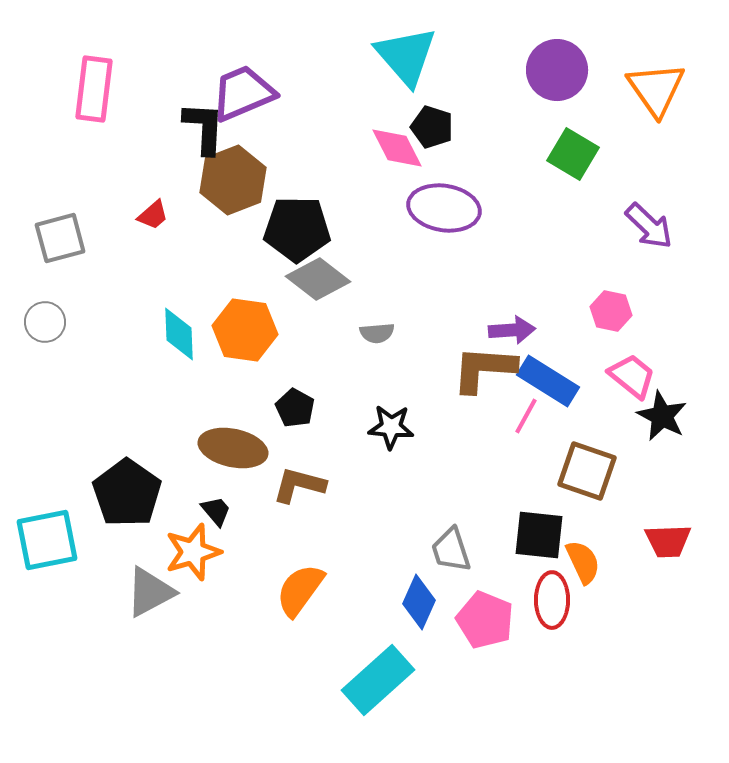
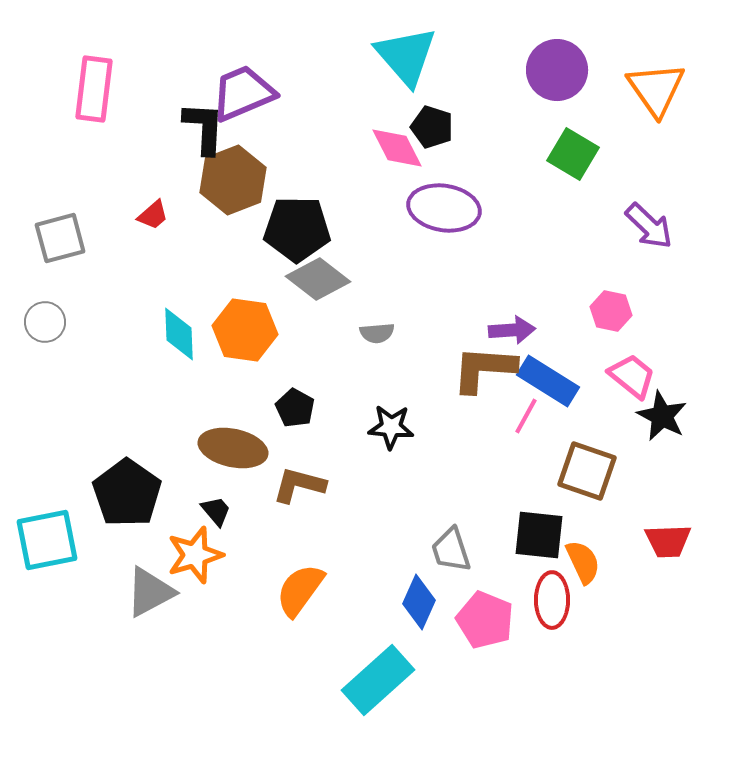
orange star at (193, 552): moved 2 px right, 3 px down
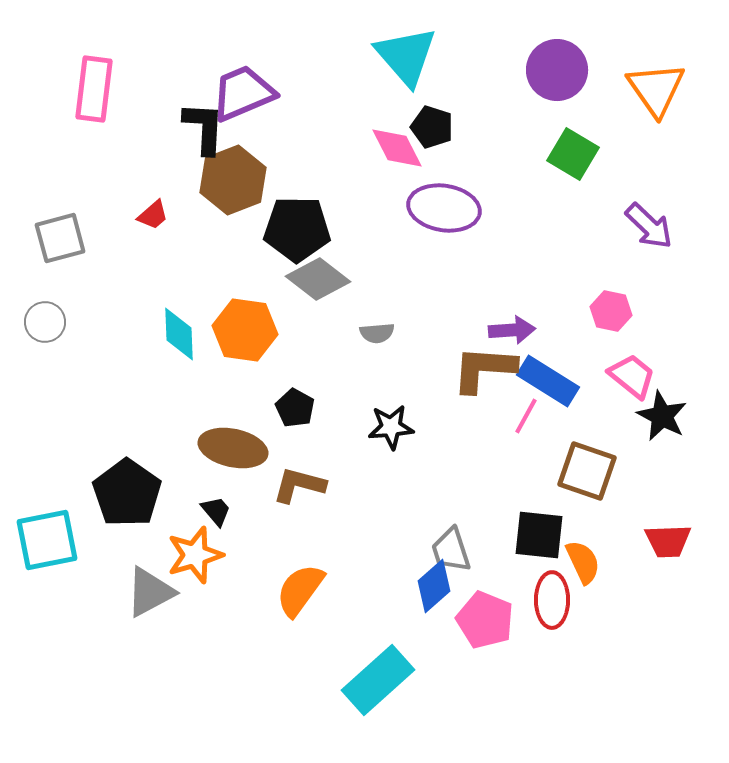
black star at (391, 427): rotated 9 degrees counterclockwise
blue diamond at (419, 602): moved 15 px right, 16 px up; rotated 24 degrees clockwise
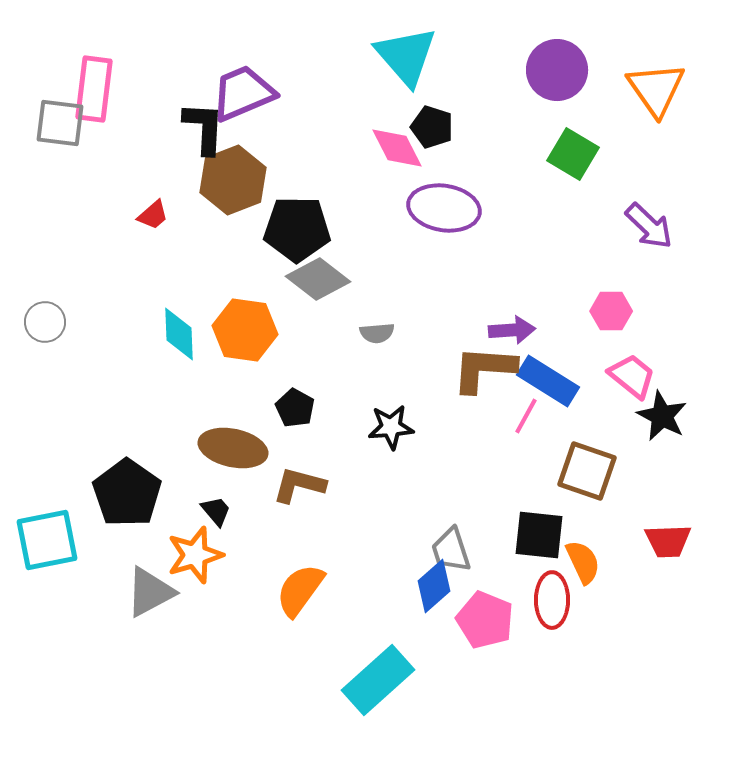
gray square at (60, 238): moved 115 px up; rotated 22 degrees clockwise
pink hexagon at (611, 311): rotated 12 degrees counterclockwise
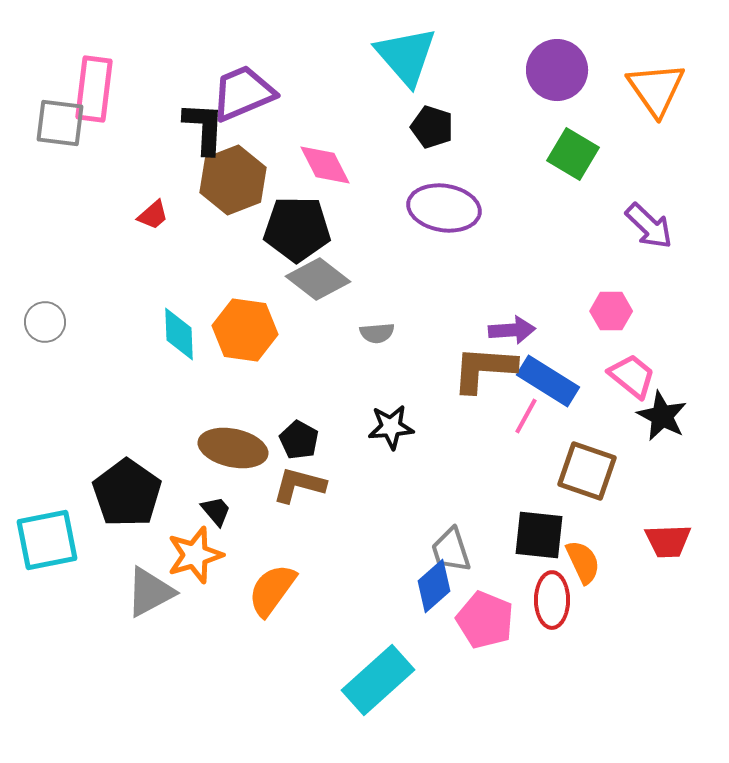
pink diamond at (397, 148): moved 72 px left, 17 px down
black pentagon at (295, 408): moved 4 px right, 32 px down
orange semicircle at (300, 590): moved 28 px left
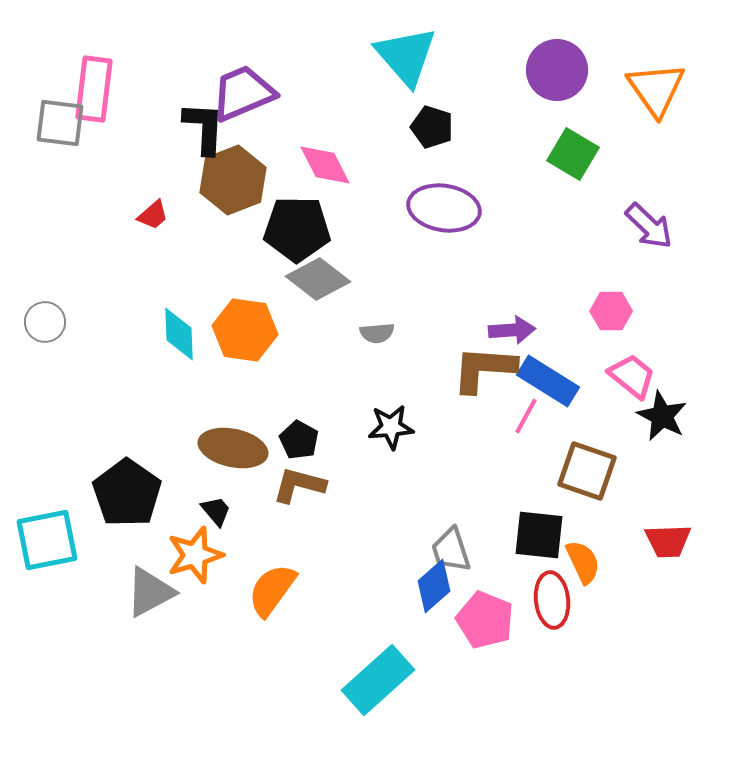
red ellipse at (552, 600): rotated 6 degrees counterclockwise
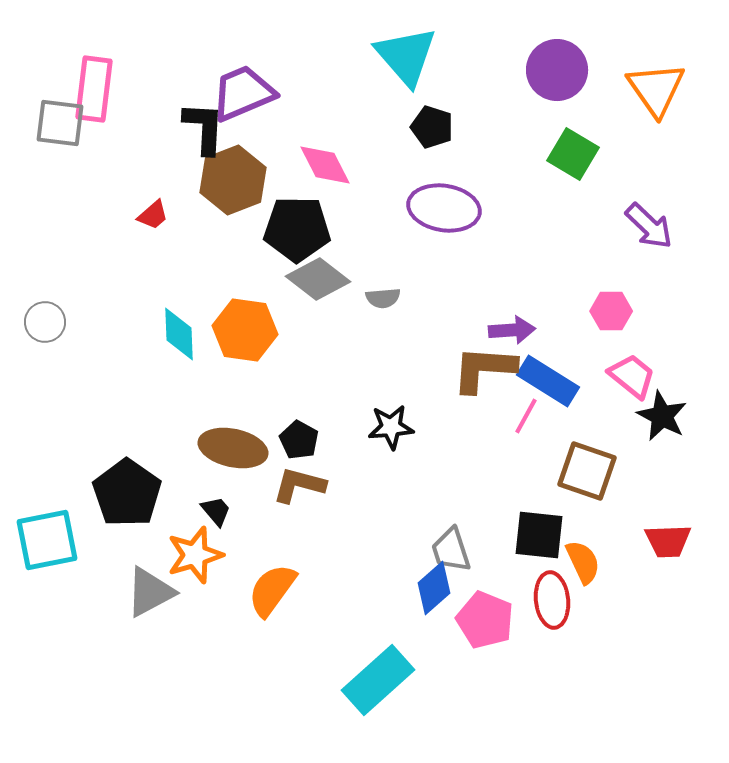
gray semicircle at (377, 333): moved 6 px right, 35 px up
blue diamond at (434, 586): moved 2 px down
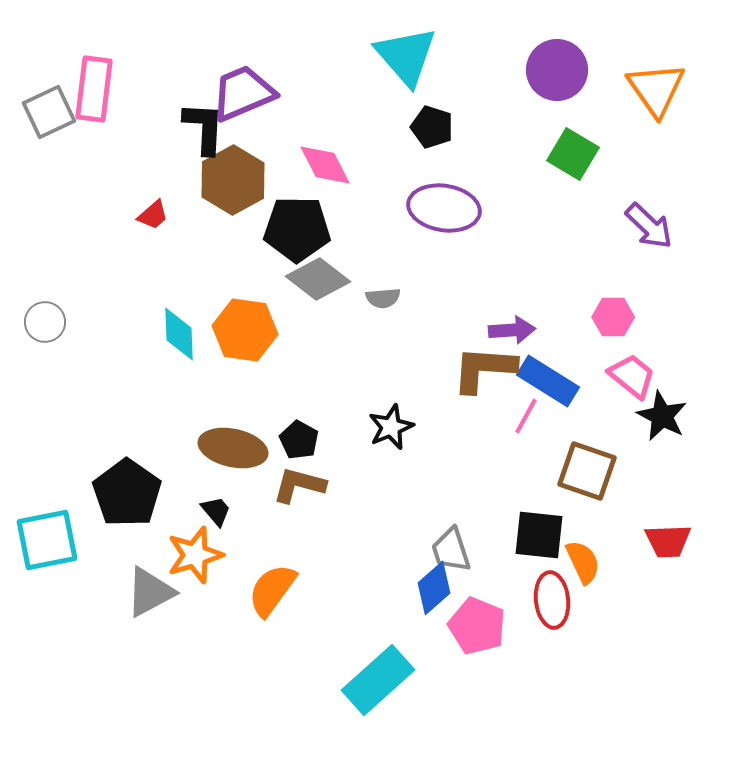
gray square at (60, 123): moved 11 px left, 11 px up; rotated 32 degrees counterclockwise
brown hexagon at (233, 180): rotated 8 degrees counterclockwise
pink hexagon at (611, 311): moved 2 px right, 6 px down
black star at (391, 427): rotated 18 degrees counterclockwise
pink pentagon at (485, 620): moved 8 px left, 6 px down
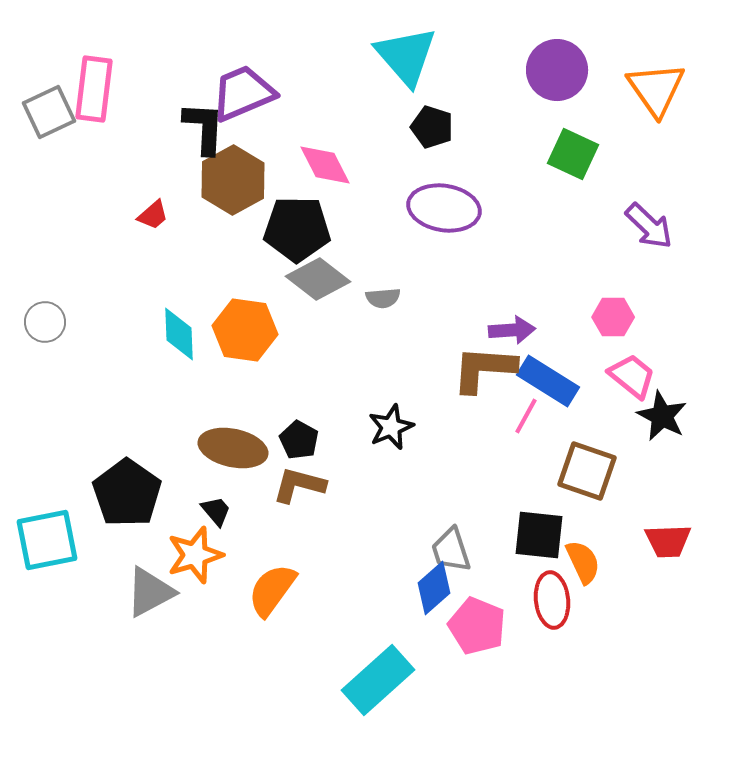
green square at (573, 154): rotated 6 degrees counterclockwise
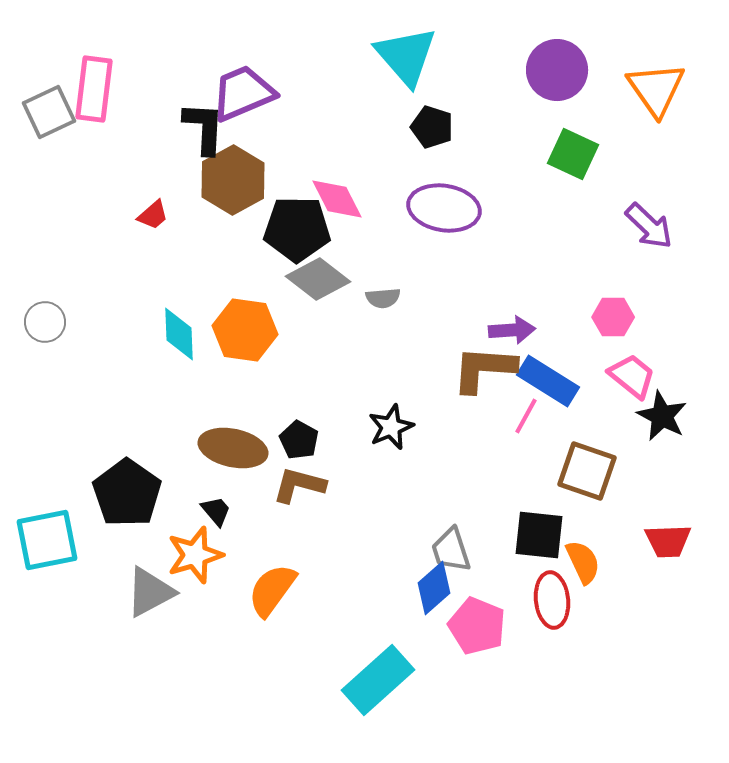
pink diamond at (325, 165): moved 12 px right, 34 px down
